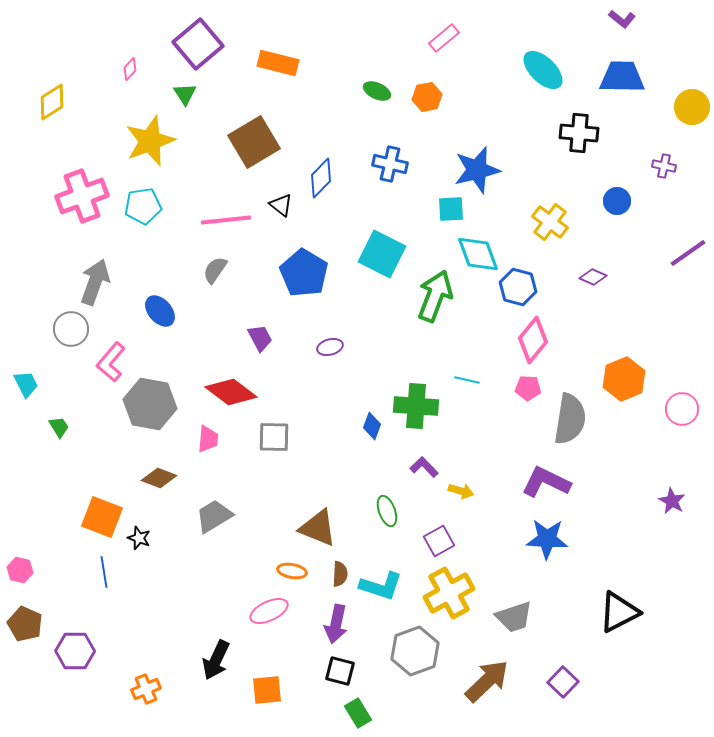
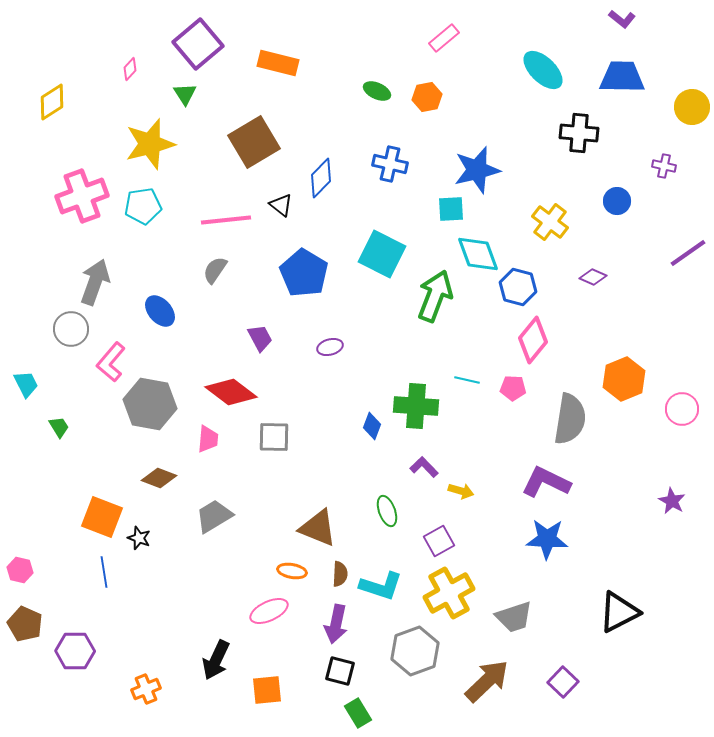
yellow star at (150, 141): moved 3 px down; rotated 6 degrees clockwise
pink pentagon at (528, 388): moved 15 px left
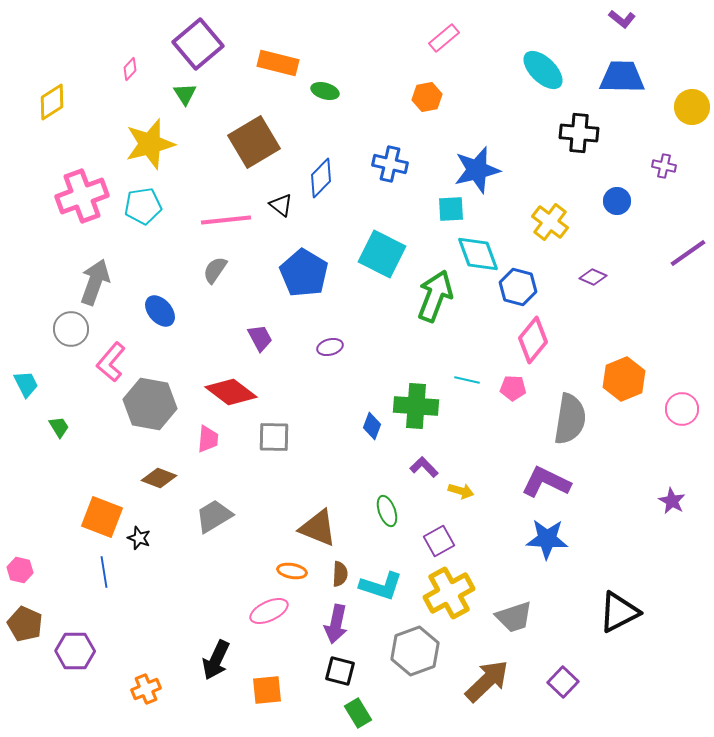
green ellipse at (377, 91): moved 52 px left; rotated 8 degrees counterclockwise
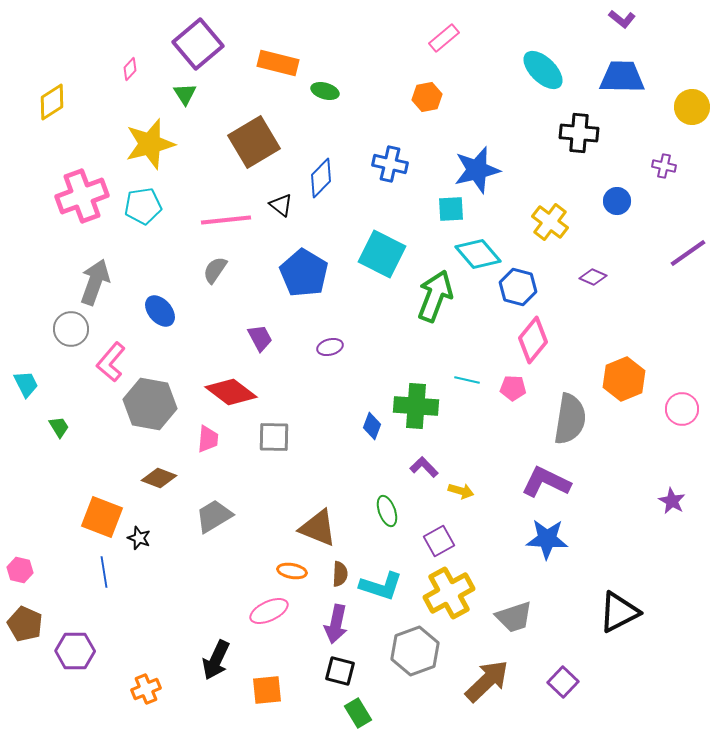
cyan diamond at (478, 254): rotated 21 degrees counterclockwise
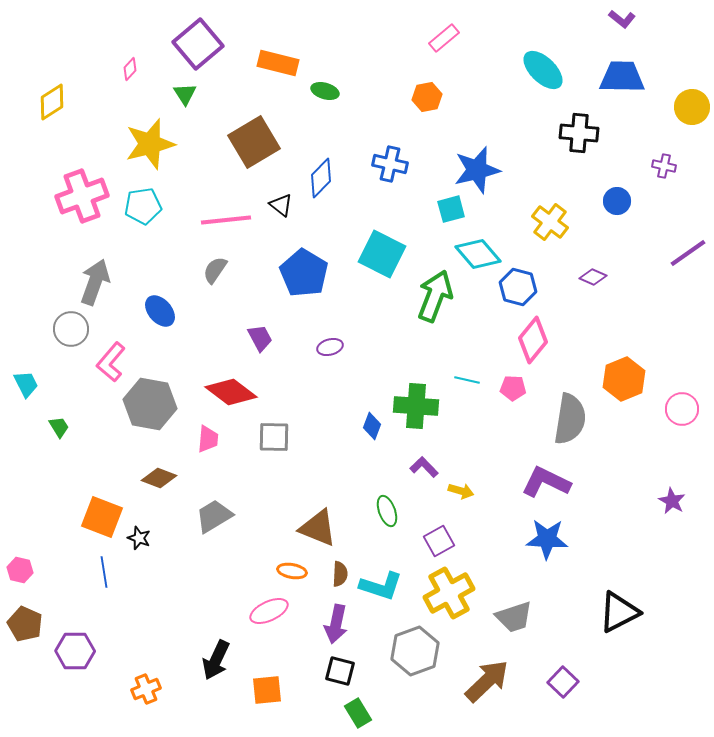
cyan square at (451, 209): rotated 12 degrees counterclockwise
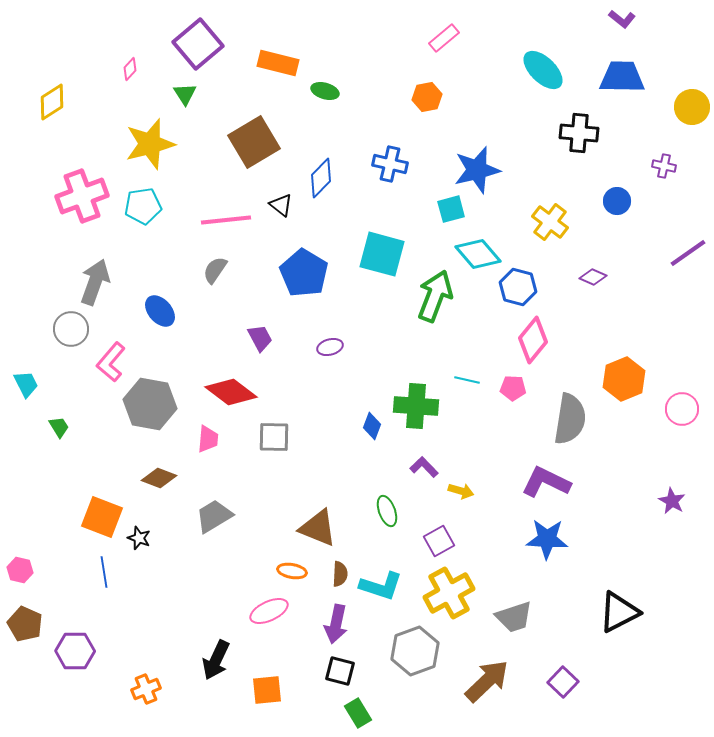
cyan square at (382, 254): rotated 12 degrees counterclockwise
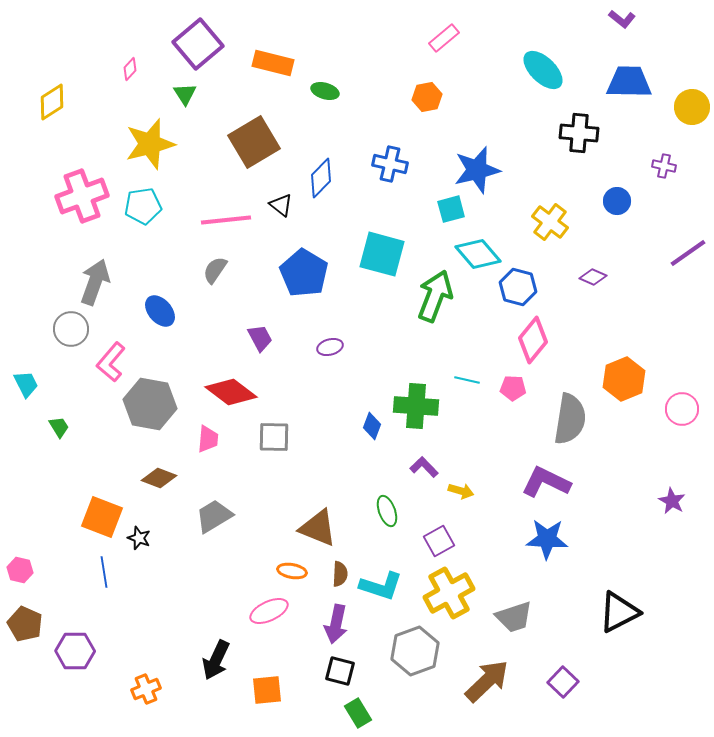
orange rectangle at (278, 63): moved 5 px left
blue trapezoid at (622, 77): moved 7 px right, 5 px down
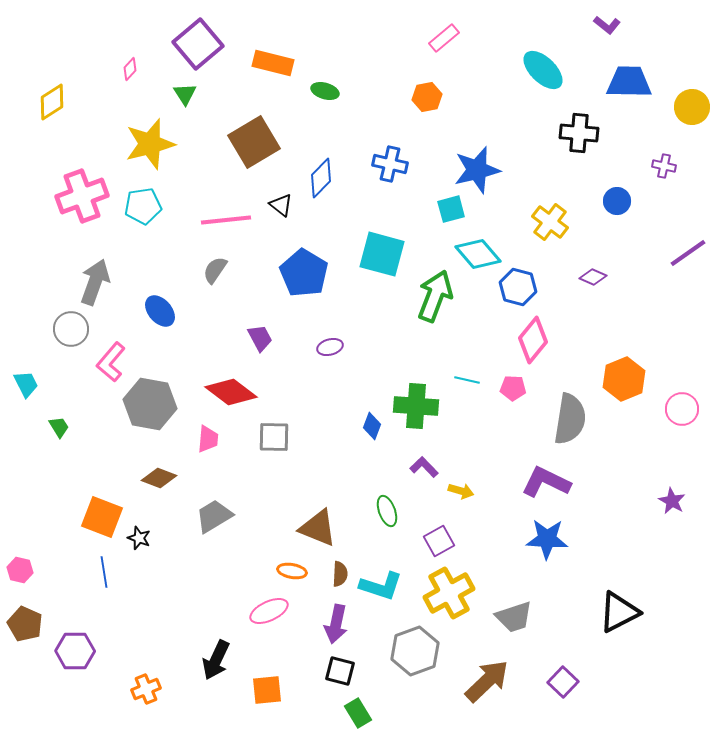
purple L-shape at (622, 19): moved 15 px left, 6 px down
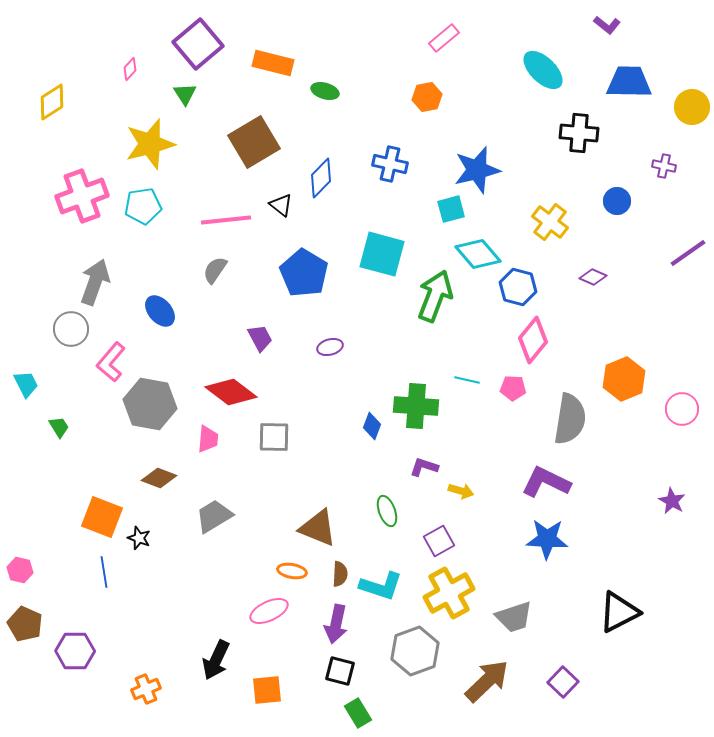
purple L-shape at (424, 467): rotated 28 degrees counterclockwise
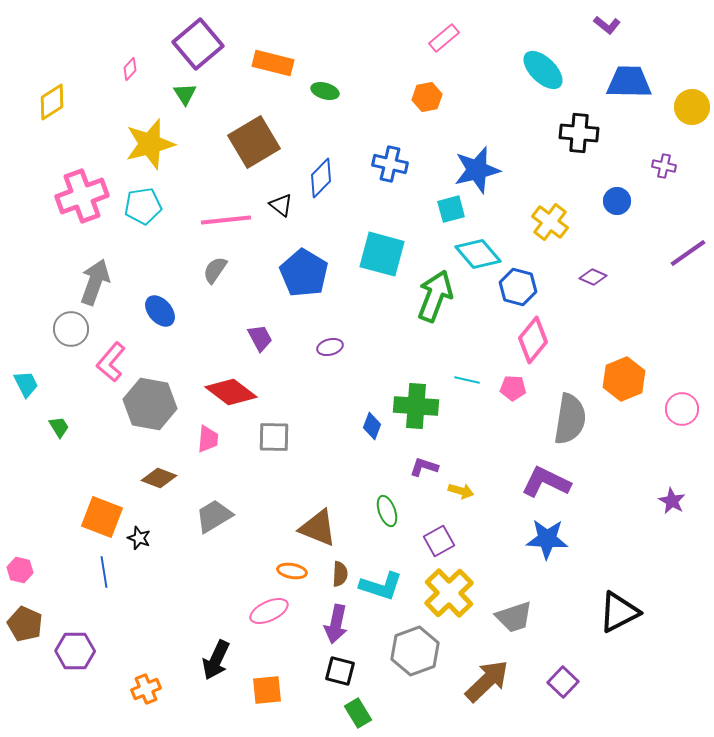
yellow cross at (449, 593): rotated 15 degrees counterclockwise
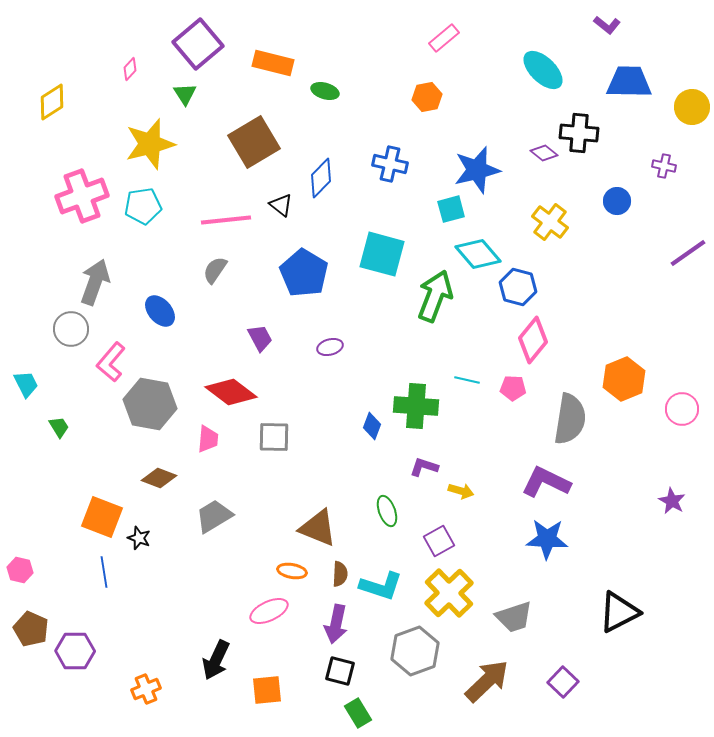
purple diamond at (593, 277): moved 49 px left, 124 px up; rotated 16 degrees clockwise
brown pentagon at (25, 624): moved 6 px right, 5 px down
